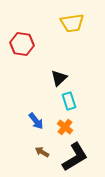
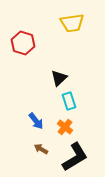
red hexagon: moved 1 px right, 1 px up; rotated 10 degrees clockwise
brown arrow: moved 1 px left, 3 px up
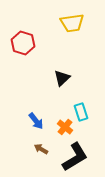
black triangle: moved 3 px right
cyan rectangle: moved 12 px right, 11 px down
